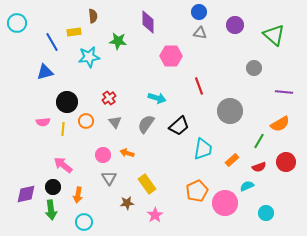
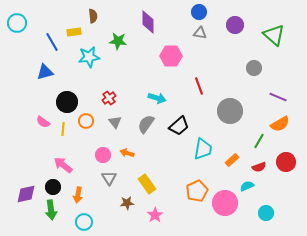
purple line at (284, 92): moved 6 px left, 5 px down; rotated 18 degrees clockwise
pink semicircle at (43, 122): rotated 40 degrees clockwise
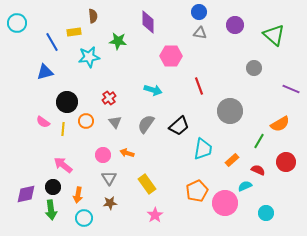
purple line at (278, 97): moved 13 px right, 8 px up
cyan arrow at (157, 98): moved 4 px left, 8 px up
red semicircle at (259, 167): moved 1 px left, 3 px down; rotated 136 degrees counterclockwise
cyan semicircle at (247, 186): moved 2 px left
brown star at (127, 203): moved 17 px left
cyan circle at (84, 222): moved 4 px up
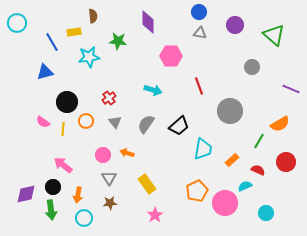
gray circle at (254, 68): moved 2 px left, 1 px up
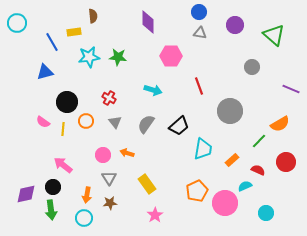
green star at (118, 41): moved 16 px down
red cross at (109, 98): rotated 24 degrees counterclockwise
green line at (259, 141): rotated 14 degrees clockwise
orange arrow at (78, 195): moved 9 px right
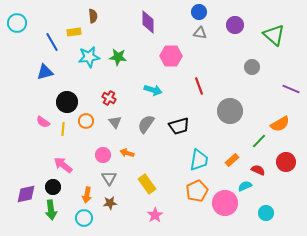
black trapezoid at (179, 126): rotated 25 degrees clockwise
cyan trapezoid at (203, 149): moved 4 px left, 11 px down
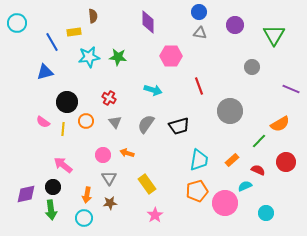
green triangle at (274, 35): rotated 20 degrees clockwise
orange pentagon at (197, 191): rotated 10 degrees clockwise
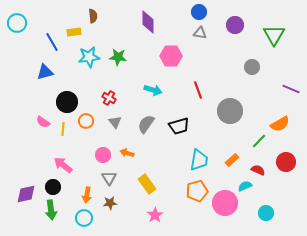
red line at (199, 86): moved 1 px left, 4 px down
